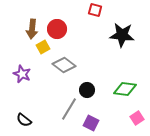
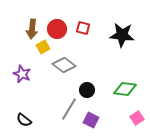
red square: moved 12 px left, 18 px down
purple square: moved 3 px up
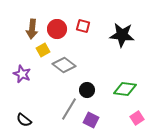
red square: moved 2 px up
yellow square: moved 3 px down
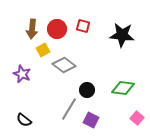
green diamond: moved 2 px left, 1 px up
pink square: rotated 16 degrees counterclockwise
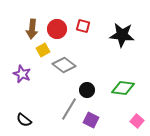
pink square: moved 3 px down
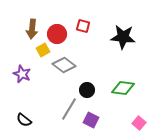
red circle: moved 5 px down
black star: moved 1 px right, 2 px down
pink square: moved 2 px right, 2 px down
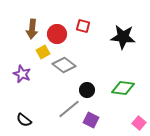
yellow square: moved 2 px down
gray line: rotated 20 degrees clockwise
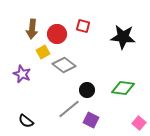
black semicircle: moved 2 px right, 1 px down
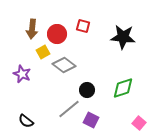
green diamond: rotated 25 degrees counterclockwise
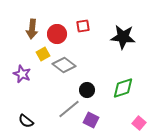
red square: rotated 24 degrees counterclockwise
yellow square: moved 2 px down
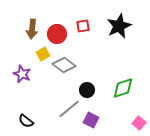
black star: moved 4 px left, 11 px up; rotated 30 degrees counterclockwise
